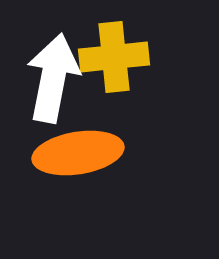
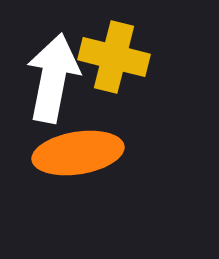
yellow cross: rotated 20 degrees clockwise
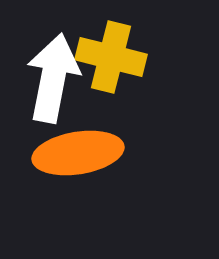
yellow cross: moved 3 px left
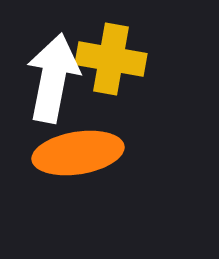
yellow cross: moved 2 px down; rotated 4 degrees counterclockwise
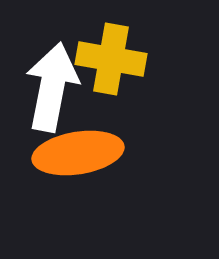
white arrow: moved 1 px left, 9 px down
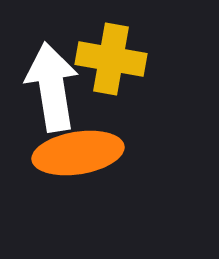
white arrow: rotated 20 degrees counterclockwise
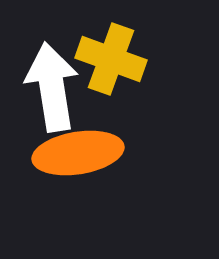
yellow cross: rotated 10 degrees clockwise
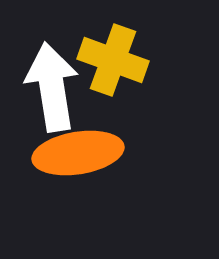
yellow cross: moved 2 px right, 1 px down
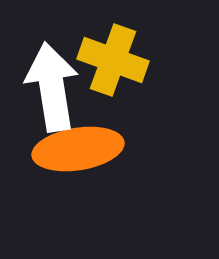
orange ellipse: moved 4 px up
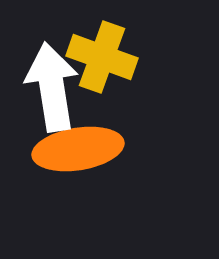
yellow cross: moved 11 px left, 3 px up
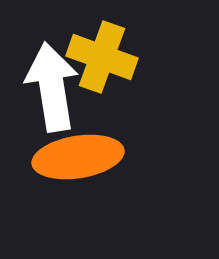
orange ellipse: moved 8 px down
